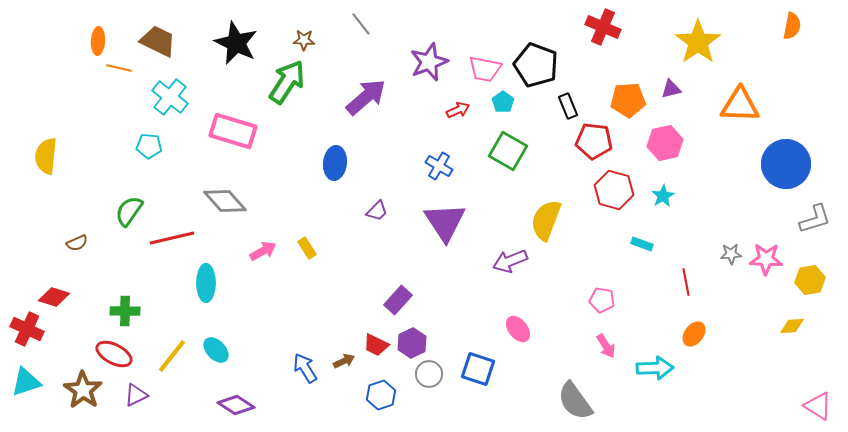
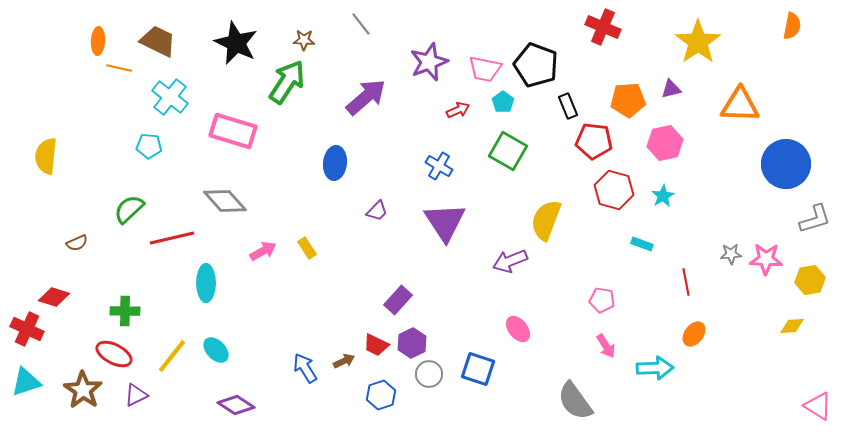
green semicircle at (129, 211): moved 2 px up; rotated 12 degrees clockwise
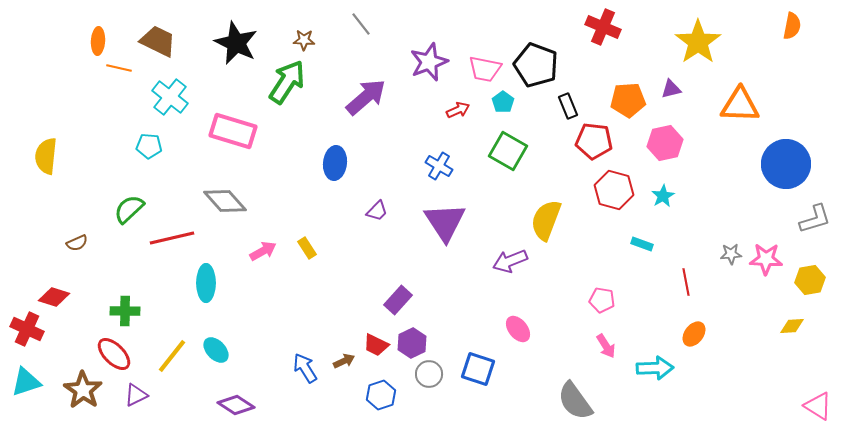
red ellipse at (114, 354): rotated 18 degrees clockwise
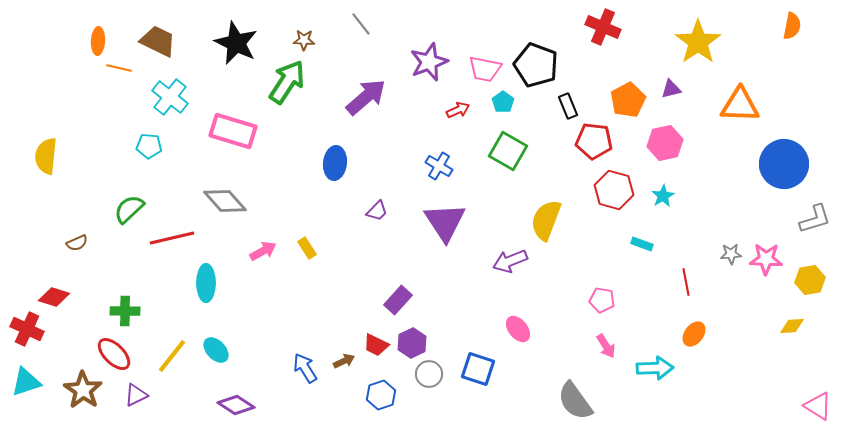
orange pentagon at (628, 100): rotated 24 degrees counterclockwise
blue circle at (786, 164): moved 2 px left
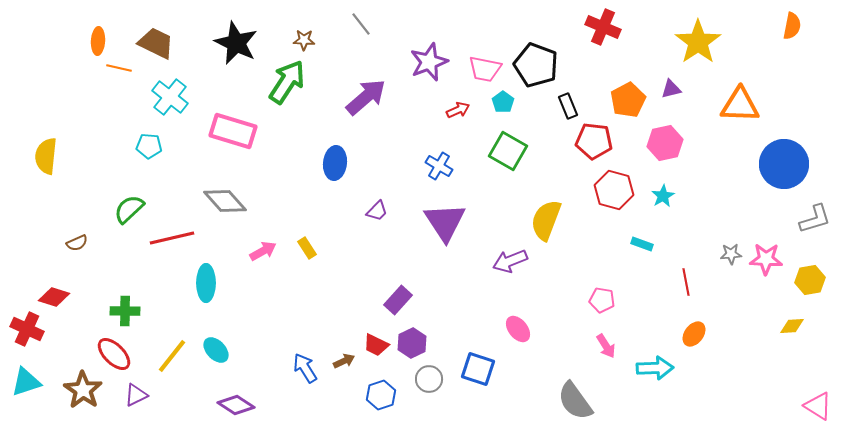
brown trapezoid at (158, 41): moved 2 px left, 2 px down
gray circle at (429, 374): moved 5 px down
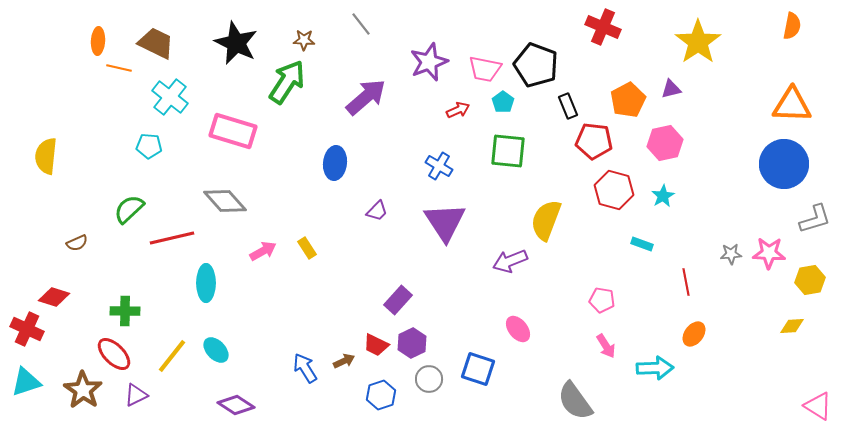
orange triangle at (740, 105): moved 52 px right
green square at (508, 151): rotated 24 degrees counterclockwise
pink star at (766, 259): moved 3 px right, 6 px up
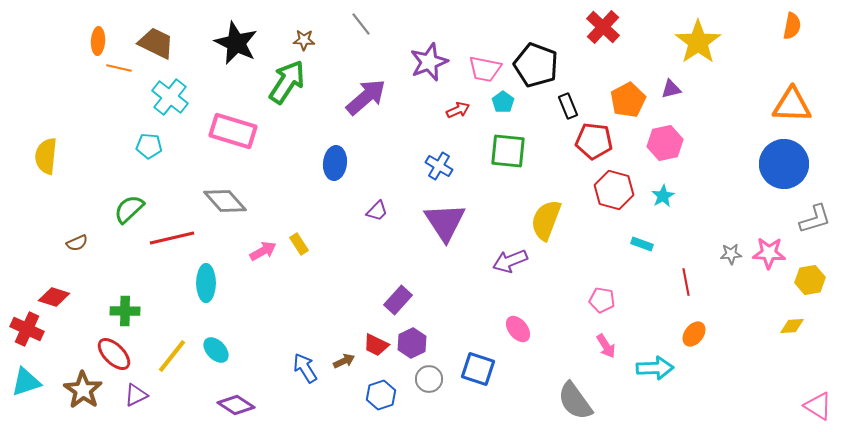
red cross at (603, 27): rotated 20 degrees clockwise
yellow rectangle at (307, 248): moved 8 px left, 4 px up
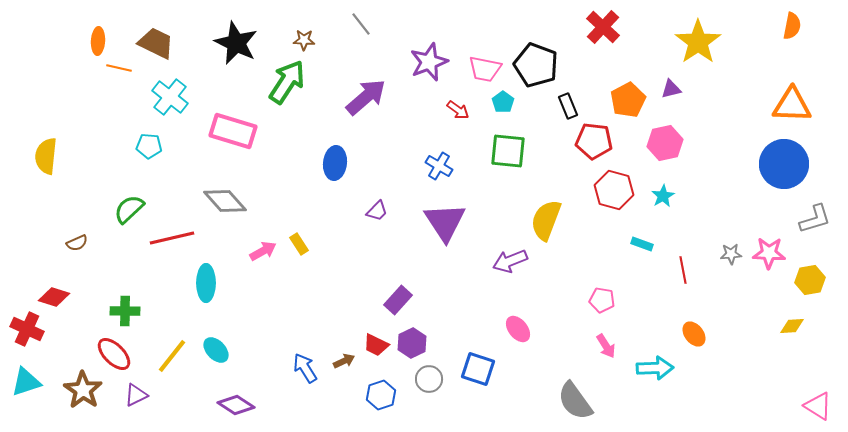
red arrow at (458, 110): rotated 60 degrees clockwise
red line at (686, 282): moved 3 px left, 12 px up
orange ellipse at (694, 334): rotated 75 degrees counterclockwise
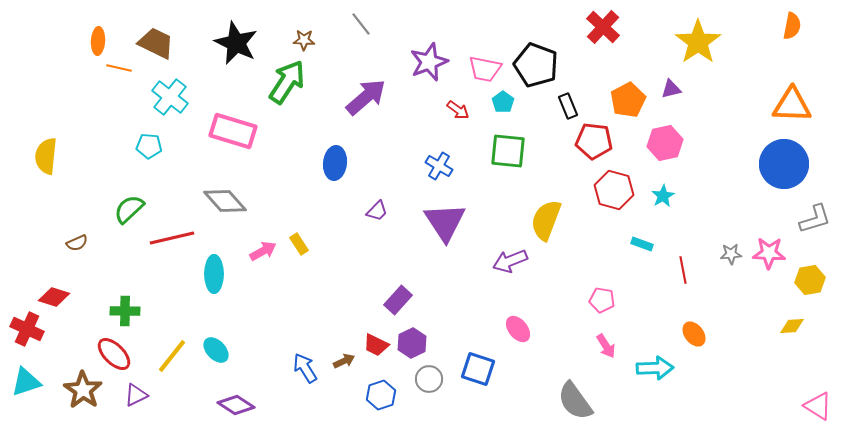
cyan ellipse at (206, 283): moved 8 px right, 9 px up
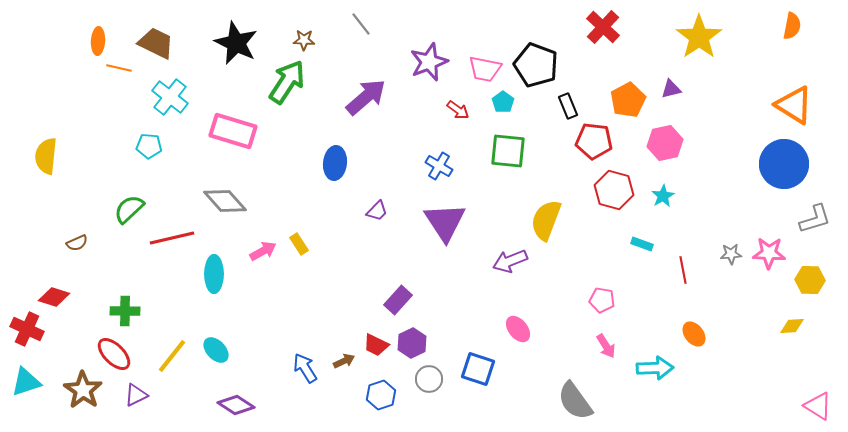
yellow star at (698, 42): moved 1 px right, 5 px up
orange triangle at (792, 105): moved 2 px right; rotated 30 degrees clockwise
yellow hexagon at (810, 280): rotated 12 degrees clockwise
